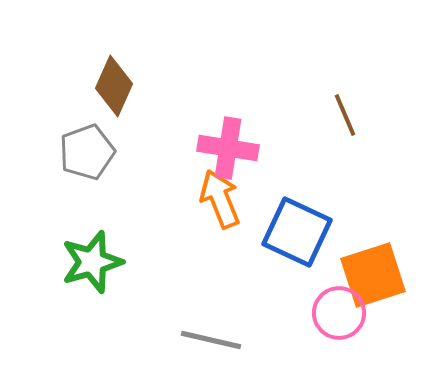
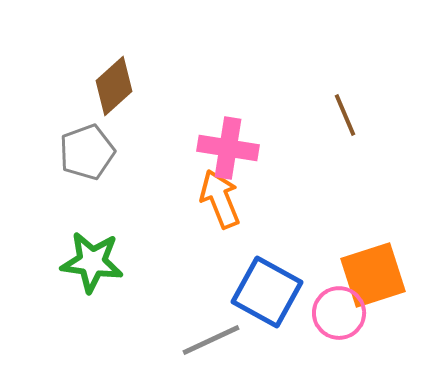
brown diamond: rotated 24 degrees clockwise
blue square: moved 30 px left, 60 px down; rotated 4 degrees clockwise
green star: rotated 24 degrees clockwise
gray line: rotated 38 degrees counterclockwise
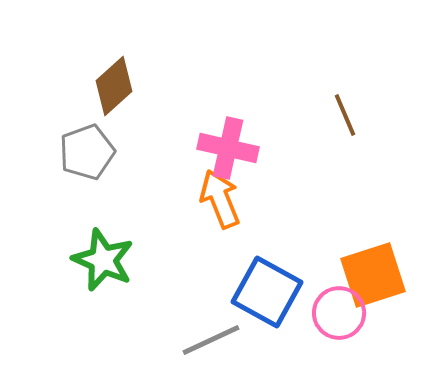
pink cross: rotated 4 degrees clockwise
green star: moved 11 px right, 2 px up; rotated 16 degrees clockwise
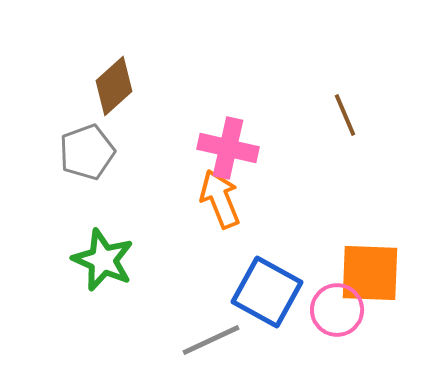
orange square: moved 3 px left, 2 px up; rotated 20 degrees clockwise
pink circle: moved 2 px left, 3 px up
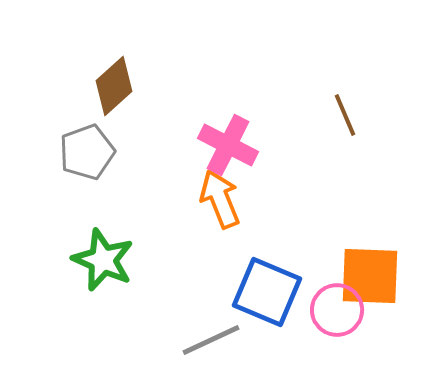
pink cross: moved 3 px up; rotated 14 degrees clockwise
orange square: moved 3 px down
blue square: rotated 6 degrees counterclockwise
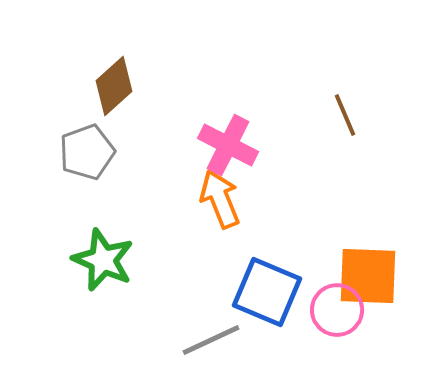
orange square: moved 2 px left
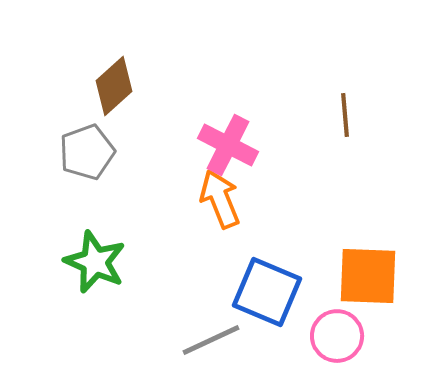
brown line: rotated 18 degrees clockwise
green star: moved 8 px left, 2 px down
pink circle: moved 26 px down
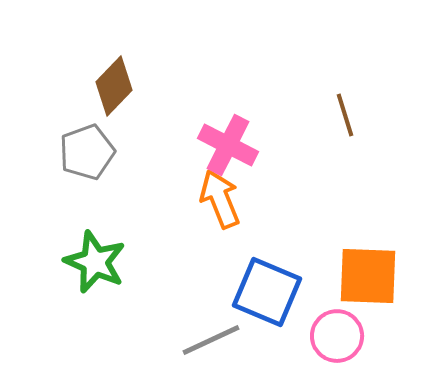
brown diamond: rotated 4 degrees counterclockwise
brown line: rotated 12 degrees counterclockwise
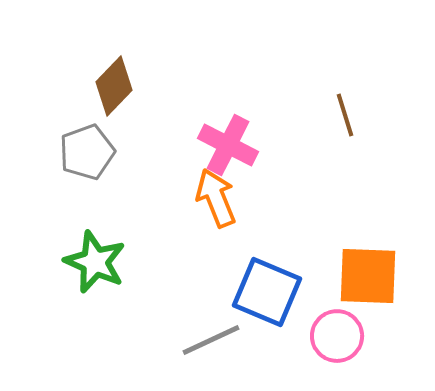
orange arrow: moved 4 px left, 1 px up
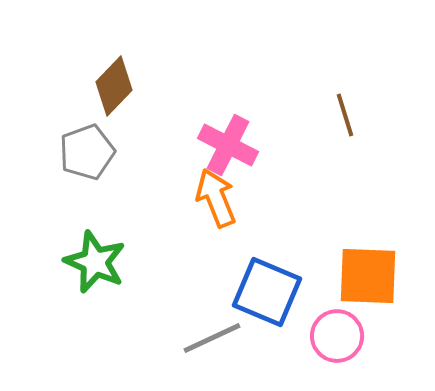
gray line: moved 1 px right, 2 px up
